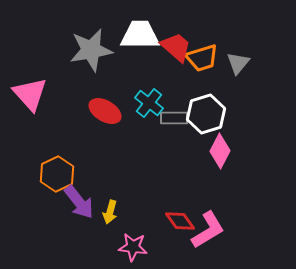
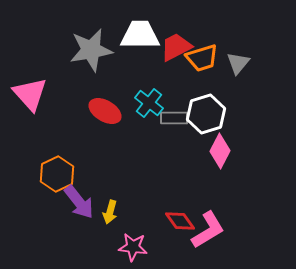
red trapezoid: rotated 68 degrees counterclockwise
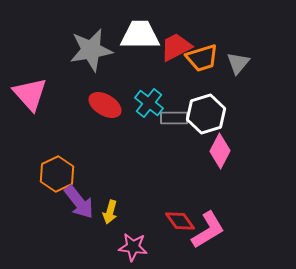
red ellipse: moved 6 px up
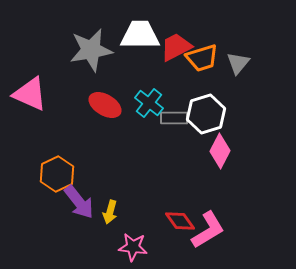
pink triangle: rotated 24 degrees counterclockwise
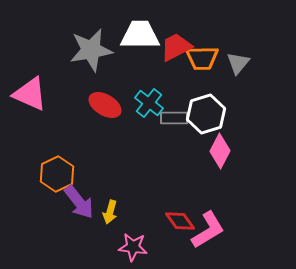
orange trapezoid: rotated 16 degrees clockwise
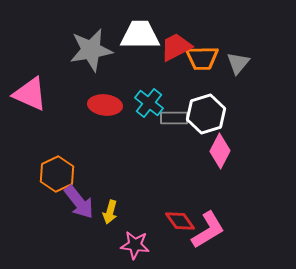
red ellipse: rotated 24 degrees counterclockwise
pink star: moved 2 px right, 2 px up
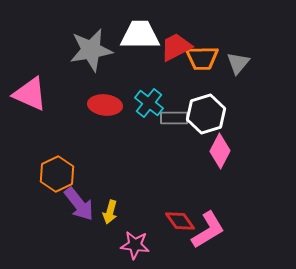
purple arrow: moved 2 px down
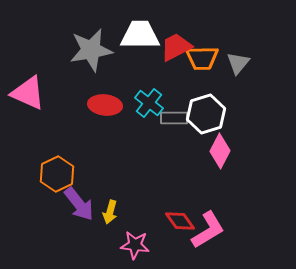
pink triangle: moved 2 px left, 1 px up
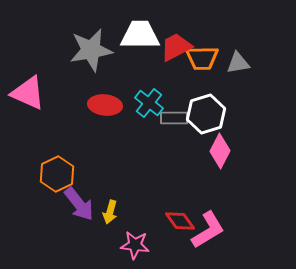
gray triangle: rotated 40 degrees clockwise
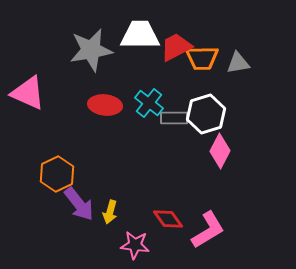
red diamond: moved 12 px left, 2 px up
